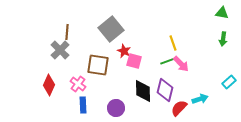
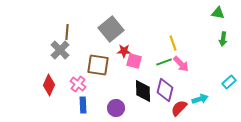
green triangle: moved 4 px left
red star: rotated 24 degrees counterclockwise
green line: moved 4 px left, 1 px down
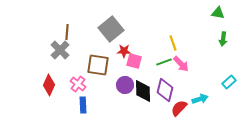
purple circle: moved 9 px right, 23 px up
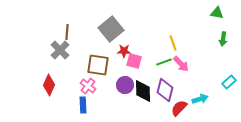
green triangle: moved 1 px left
pink cross: moved 10 px right, 2 px down
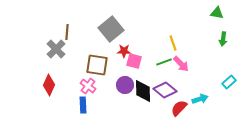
gray cross: moved 4 px left, 1 px up
brown square: moved 1 px left
purple diamond: rotated 65 degrees counterclockwise
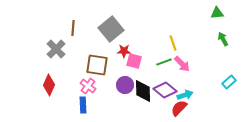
green triangle: rotated 16 degrees counterclockwise
brown line: moved 6 px right, 4 px up
green arrow: rotated 144 degrees clockwise
pink arrow: moved 1 px right
cyan arrow: moved 15 px left, 4 px up
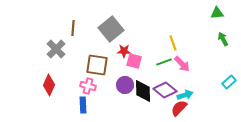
pink cross: rotated 21 degrees counterclockwise
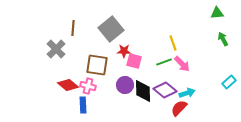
red diamond: moved 19 px right; rotated 75 degrees counterclockwise
cyan arrow: moved 2 px right, 2 px up
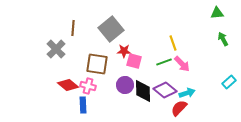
brown square: moved 1 px up
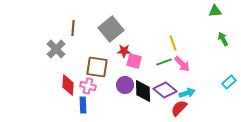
green triangle: moved 2 px left, 2 px up
brown square: moved 3 px down
red diamond: rotated 55 degrees clockwise
